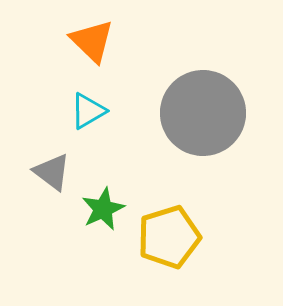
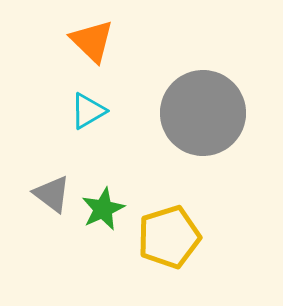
gray triangle: moved 22 px down
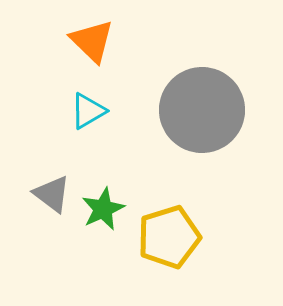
gray circle: moved 1 px left, 3 px up
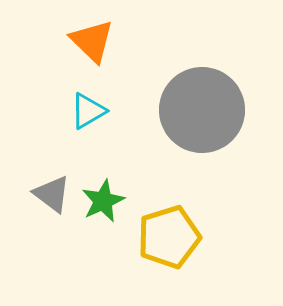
green star: moved 8 px up
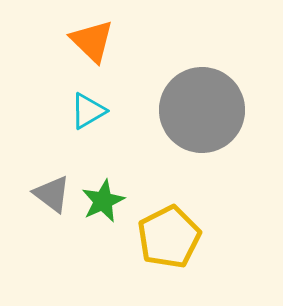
yellow pentagon: rotated 10 degrees counterclockwise
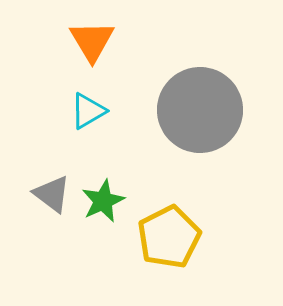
orange triangle: rotated 15 degrees clockwise
gray circle: moved 2 px left
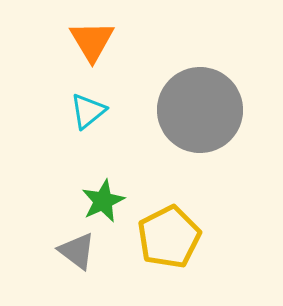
cyan triangle: rotated 9 degrees counterclockwise
gray triangle: moved 25 px right, 57 px down
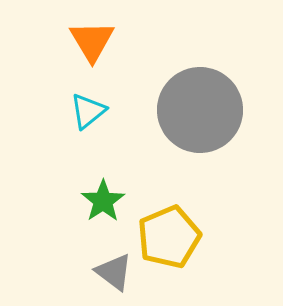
green star: rotated 9 degrees counterclockwise
yellow pentagon: rotated 4 degrees clockwise
gray triangle: moved 37 px right, 21 px down
